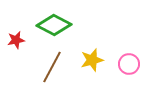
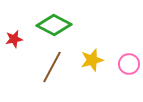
red star: moved 2 px left, 1 px up
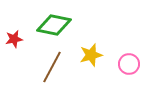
green diamond: rotated 16 degrees counterclockwise
yellow star: moved 1 px left, 5 px up
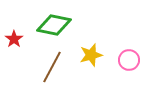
red star: rotated 24 degrees counterclockwise
pink circle: moved 4 px up
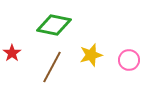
red star: moved 2 px left, 14 px down
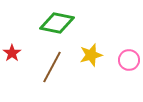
green diamond: moved 3 px right, 2 px up
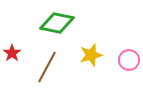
brown line: moved 5 px left
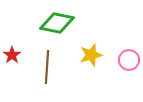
red star: moved 2 px down
brown line: rotated 24 degrees counterclockwise
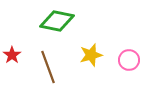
green diamond: moved 2 px up
brown line: moved 1 px right; rotated 24 degrees counterclockwise
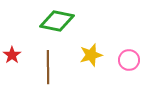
brown line: rotated 20 degrees clockwise
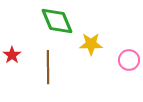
green diamond: rotated 56 degrees clockwise
yellow star: moved 11 px up; rotated 15 degrees clockwise
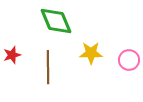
green diamond: moved 1 px left
yellow star: moved 9 px down
red star: rotated 18 degrees clockwise
